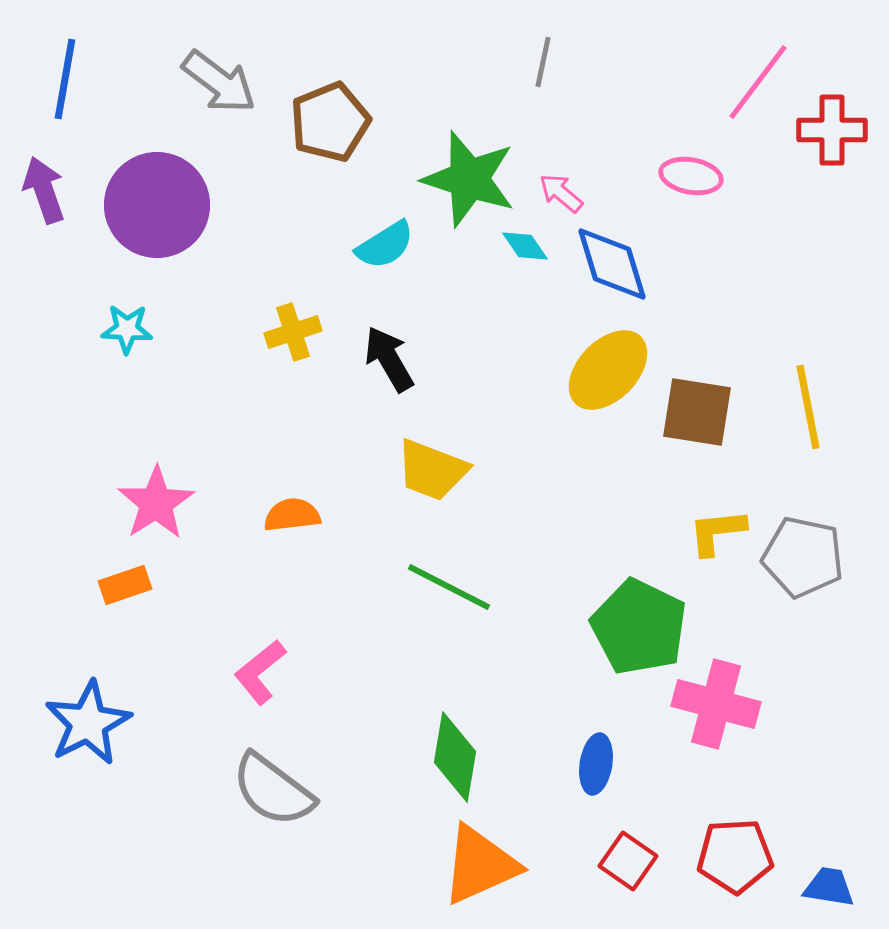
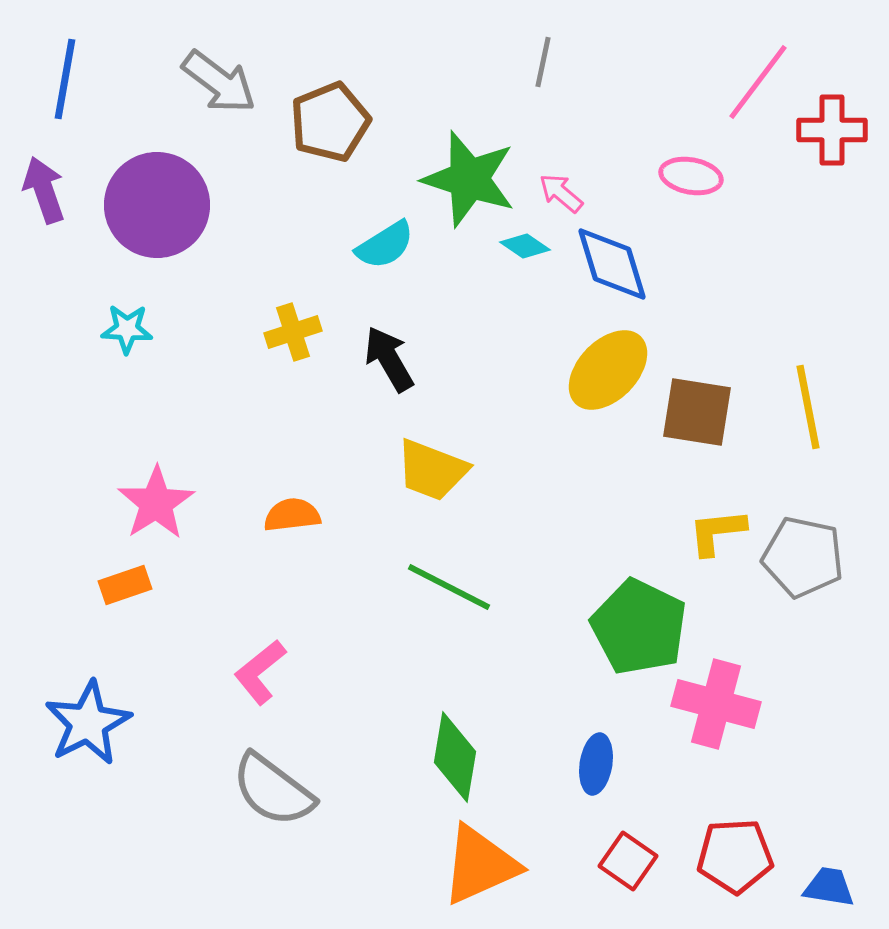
cyan diamond: rotated 21 degrees counterclockwise
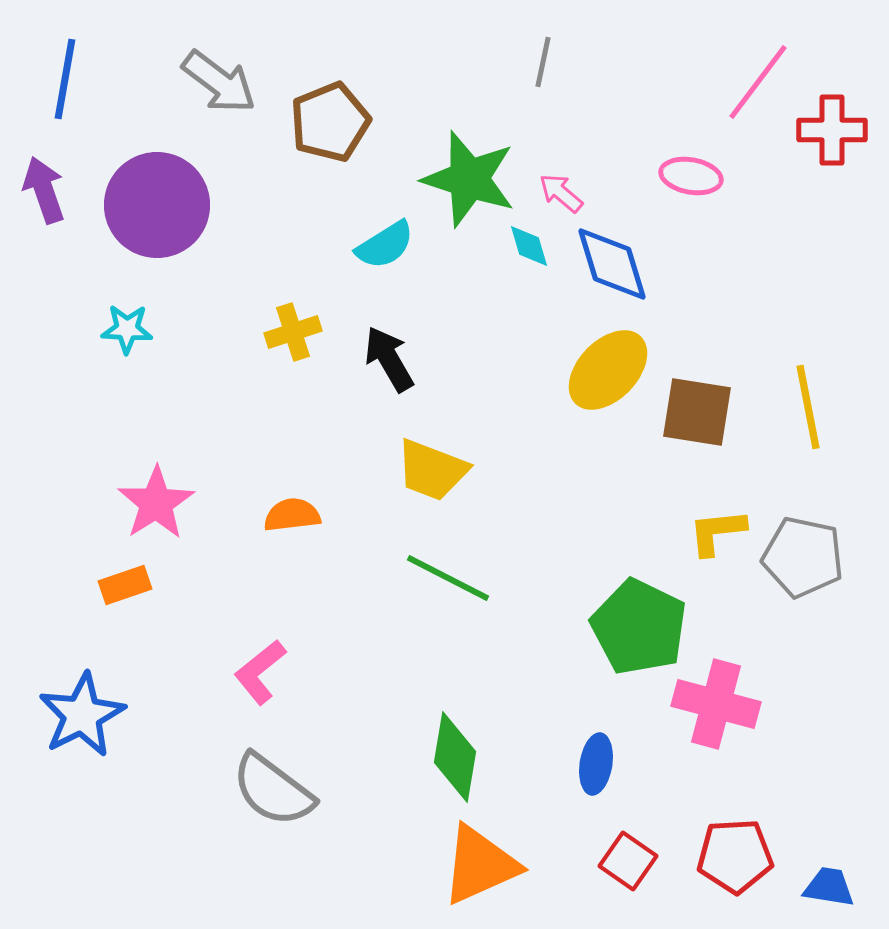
cyan diamond: moved 4 px right; rotated 39 degrees clockwise
green line: moved 1 px left, 9 px up
blue star: moved 6 px left, 8 px up
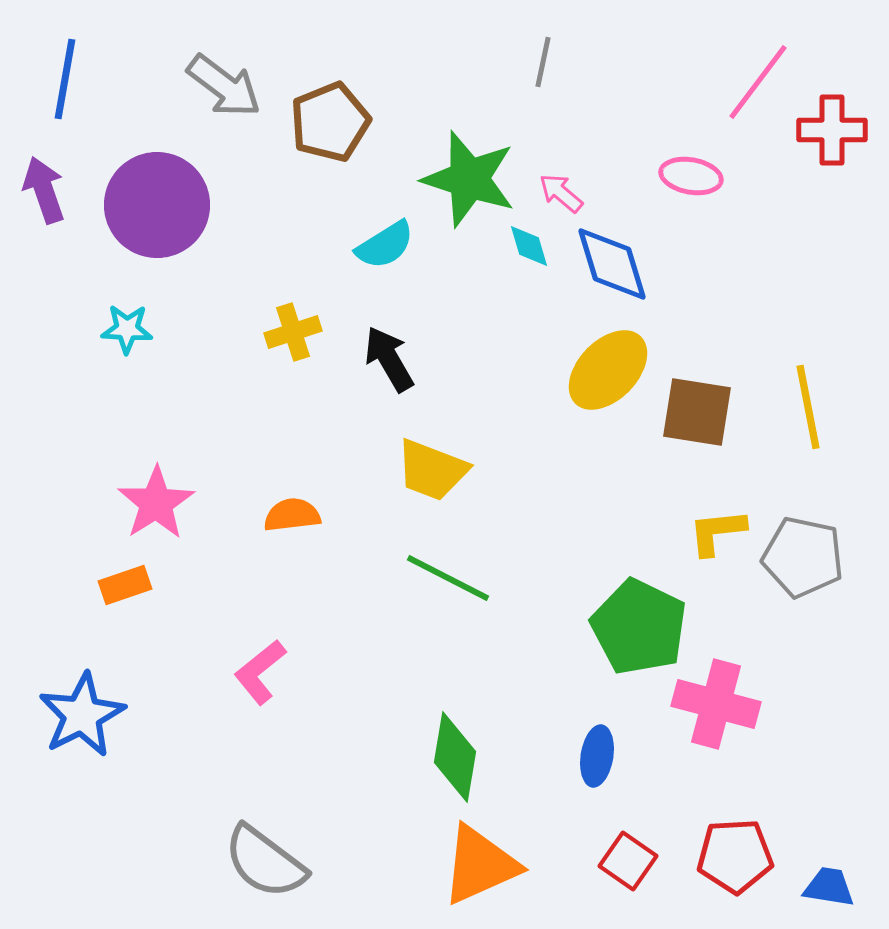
gray arrow: moved 5 px right, 4 px down
blue ellipse: moved 1 px right, 8 px up
gray semicircle: moved 8 px left, 72 px down
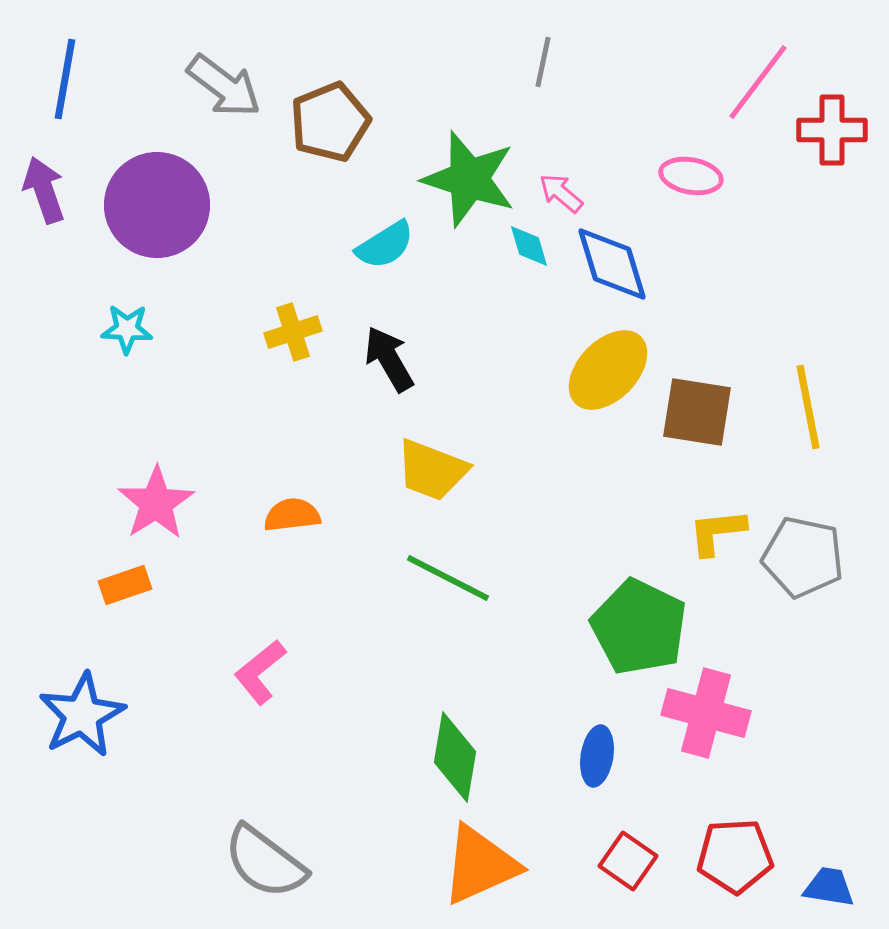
pink cross: moved 10 px left, 9 px down
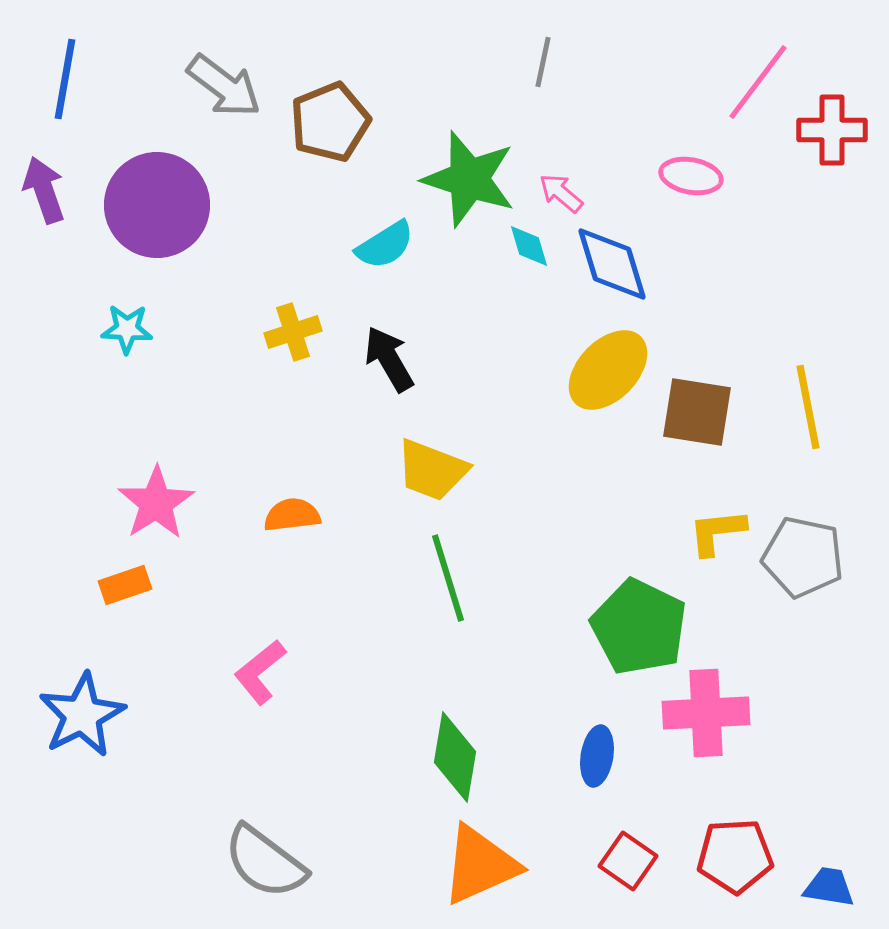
green line: rotated 46 degrees clockwise
pink cross: rotated 18 degrees counterclockwise
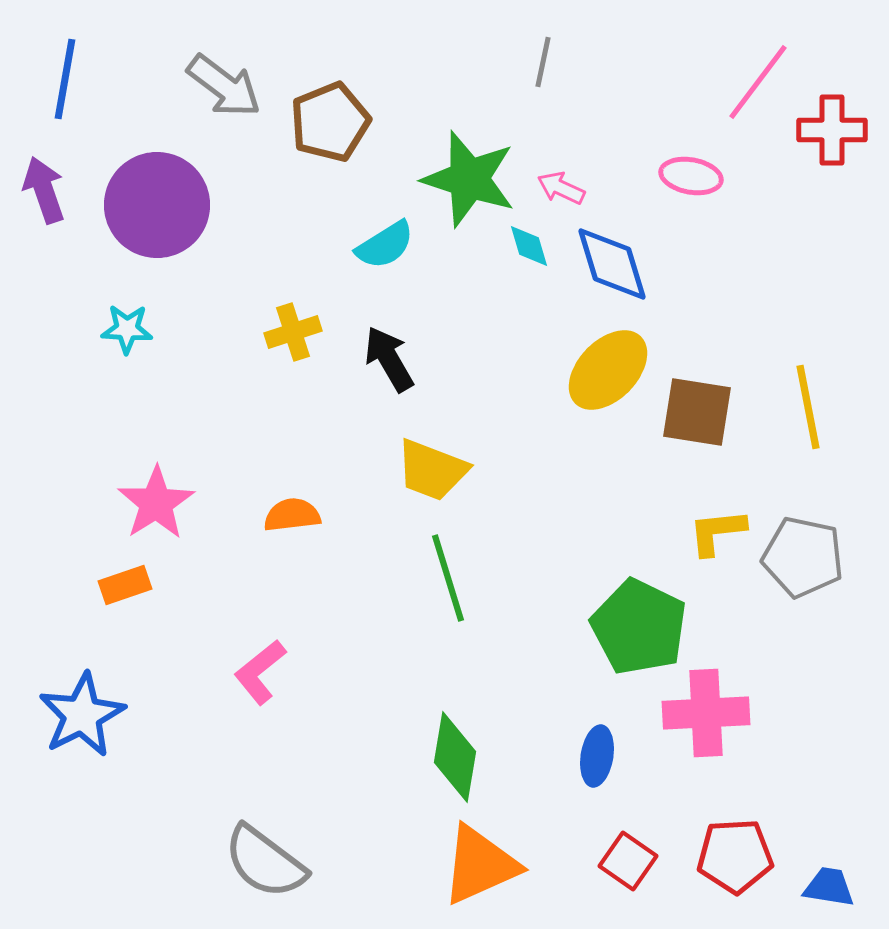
pink arrow: moved 5 px up; rotated 15 degrees counterclockwise
